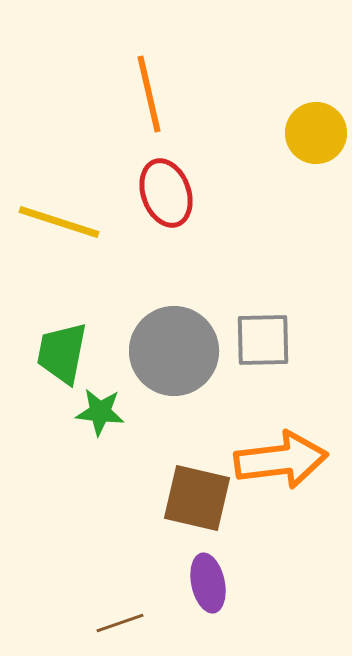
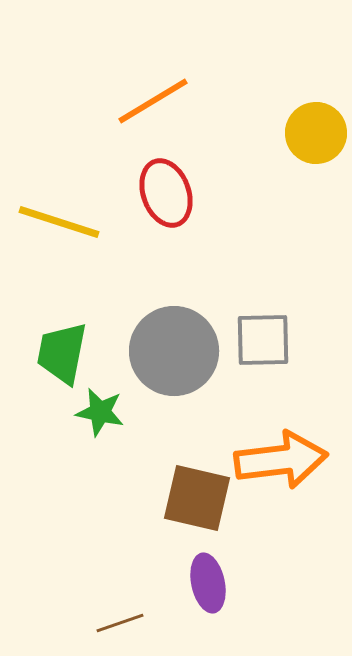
orange line: moved 4 px right, 7 px down; rotated 72 degrees clockwise
green star: rotated 6 degrees clockwise
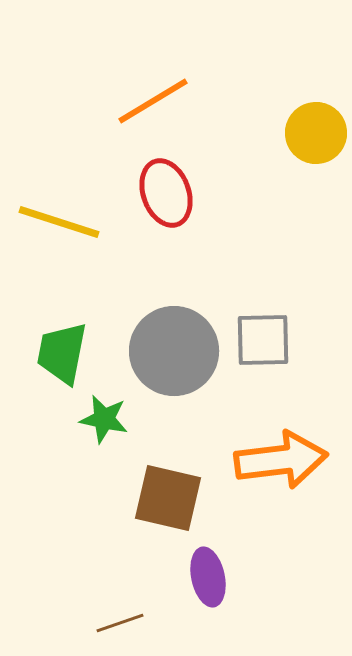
green star: moved 4 px right, 7 px down
brown square: moved 29 px left
purple ellipse: moved 6 px up
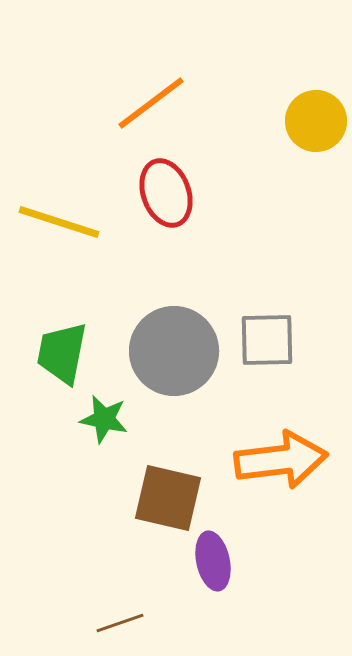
orange line: moved 2 px left, 2 px down; rotated 6 degrees counterclockwise
yellow circle: moved 12 px up
gray square: moved 4 px right
purple ellipse: moved 5 px right, 16 px up
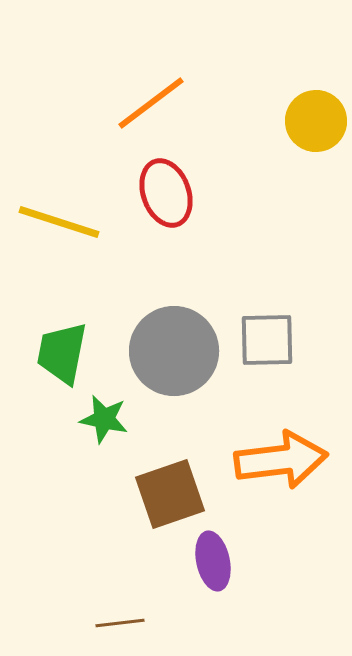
brown square: moved 2 px right, 4 px up; rotated 32 degrees counterclockwise
brown line: rotated 12 degrees clockwise
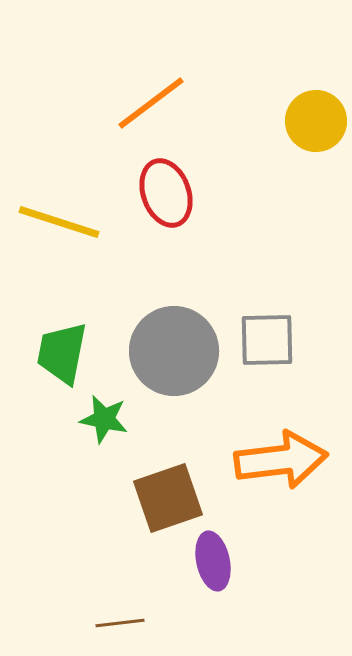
brown square: moved 2 px left, 4 px down
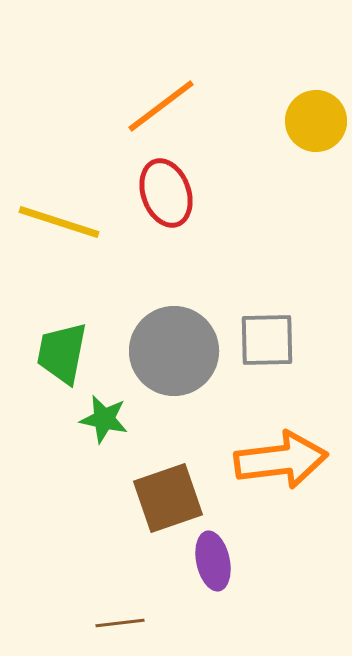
orange line: moved 10 px right, 3 px down
